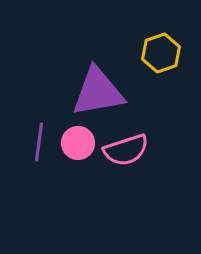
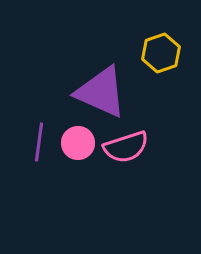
purple triangle: moved 3 px right; rotated 34 degrees clockwise
pink semicircle: moved 3 px up
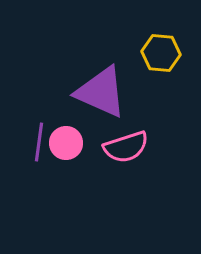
yellow hexagon: rotated 24 degrees clockwise
pink circle: moved 12 px left
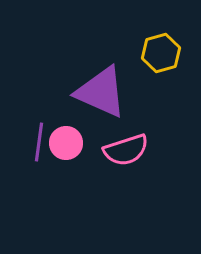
yellow hexagon: rotated 21 degrees counterclockwise
pink semicircle: moved 3 px down
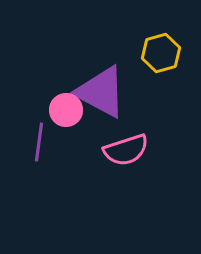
purple triangle: rotated 4 degrees clockwise
pink circle: moved 33 px up
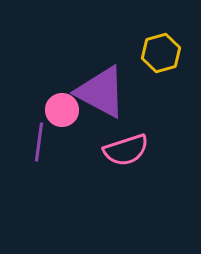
pink circle: moved 4 px left
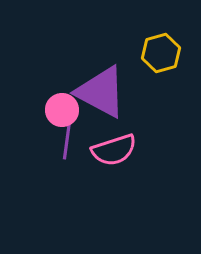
purple line: moved 28 px right, 2 px up
pink semicircle: moved 12 px left
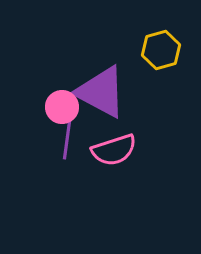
yellow hexagon: moved 3 px up
pink circle: moved 3 px up
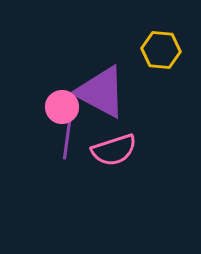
yellow hexagon: rotated 21 degrees clockwise
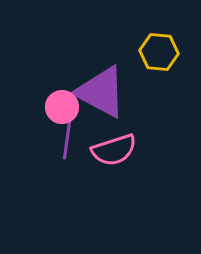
yellow hexagon: moved 2 px left, 2 px down
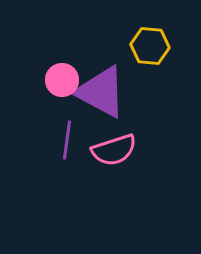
yellow hexagon: moved 9 px left, 6 px up
pink circle: moved 27 px up
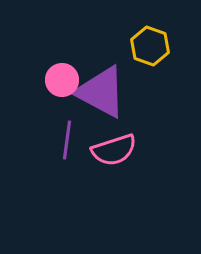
yellow hexagon: rotated 15 degrees clockwise
